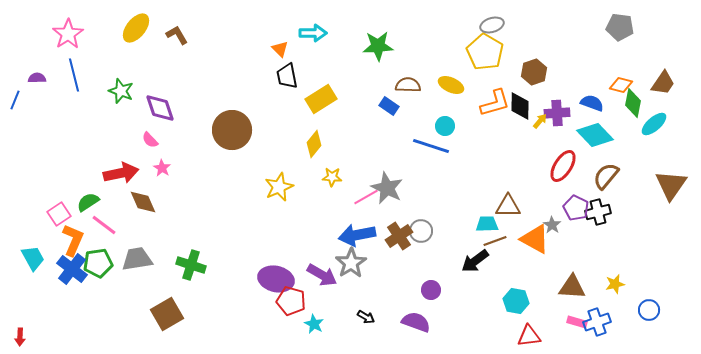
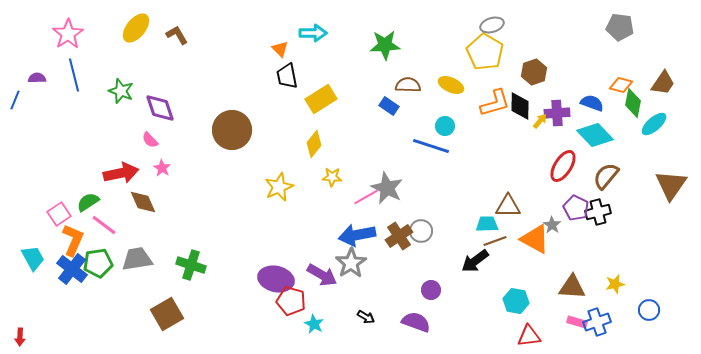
green star at (378, 46): moved 7 px right, 1 px up
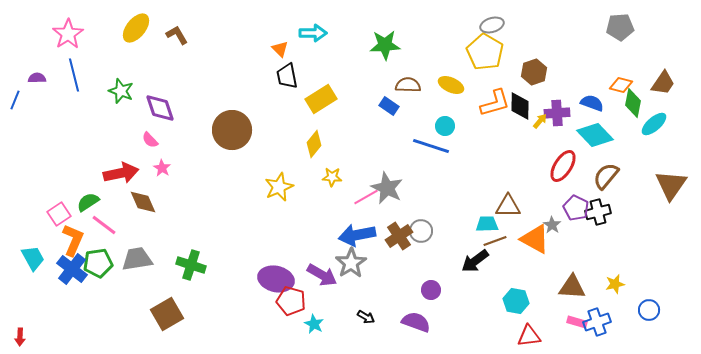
gray pentagon at (620, 27): rotated 12 degrees counterclockwise
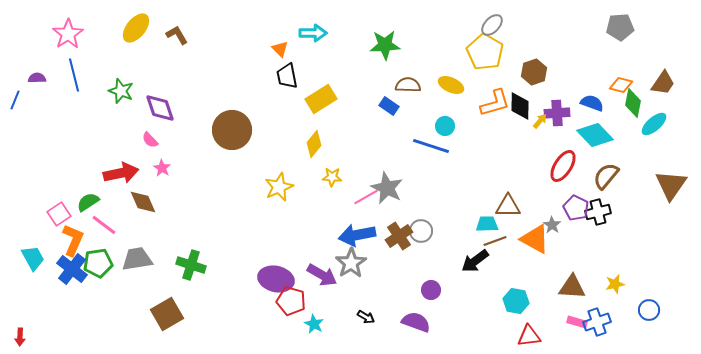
gray ellipse at (492, 25): rotated 30 degrees counterclockwise
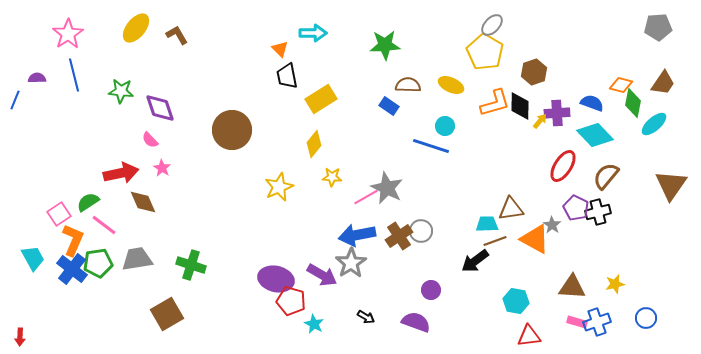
gray pentagon at (620, 27): moved 38 px right
green star at (121, 91): rotated 15 degrees counterclockwise
brown triangle at (508, 206): moved 3 px right, 3 px down; rotated 8 degrees counterclockwise
blue circle at (649, 310): moved 3 px left, 8 px down
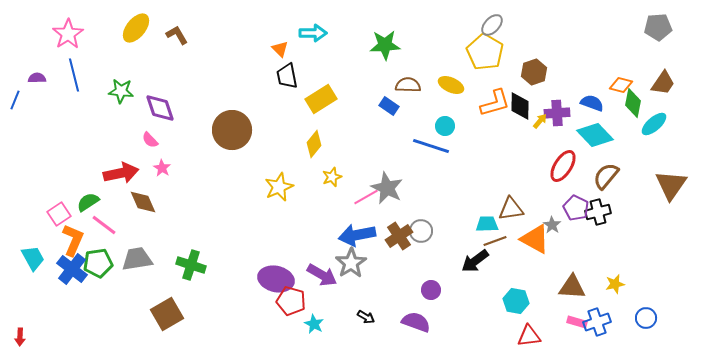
yellow star at (332, 177): rotated 24 degrees counterclockwise
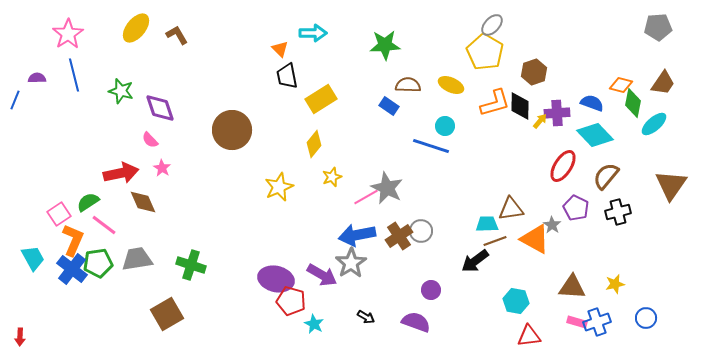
green star at (121, 91): rotated 10 degrees clockwise
black cross at (598, 212): moved 20 px right
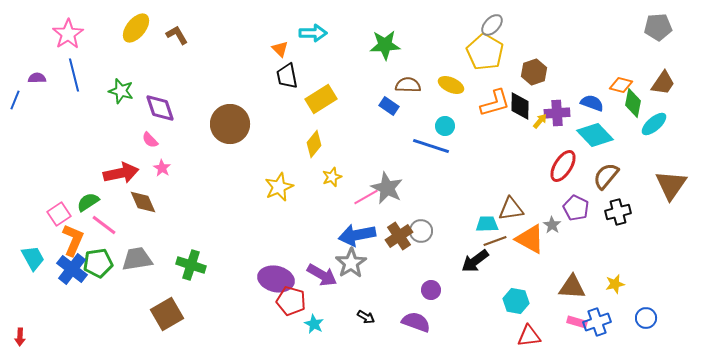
brown circle at (232, 130): moved 2 px left, 6 px up
orange triangle at (535, 239): moved 5 px left
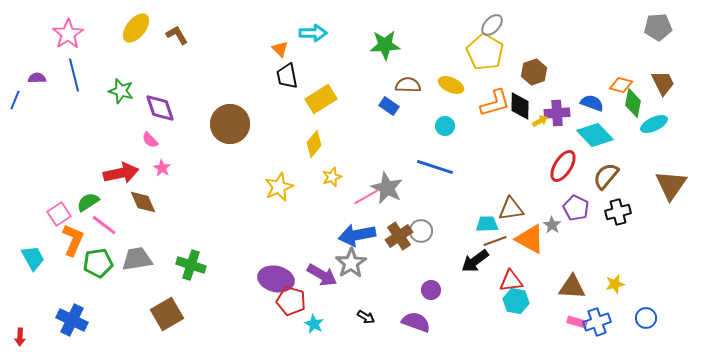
brown trapezoid at (663, 83): rotated 60 degrees counterclockwise
yellow arrow at (540, 121): rotated 21 degrees clockwise
cyan ellipse at (654, 124): rotated 16 degrees clockwise
blue line at (431, 146): moved 4 px right, 21 px down
blue cross at (72, 269): moved 51 px down; rotated 12 degrees counterclockwise
red triangle at (529, 336): moved 18 px left, 55 px up
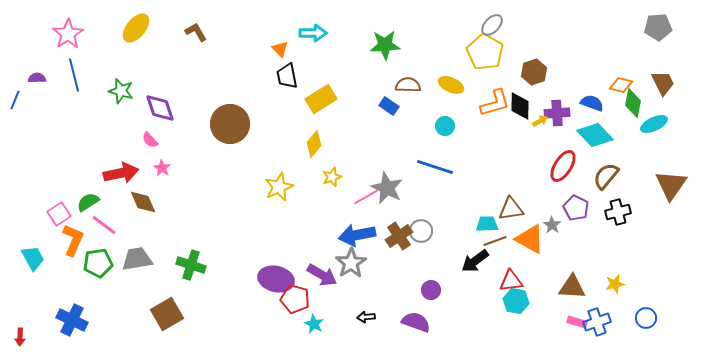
brown L-shape at (177, 35): moved 19 px right, 3 px up
red pentagon at (291, 301): moved 4 px right, 2 px up
black arrow at (366, 317): rotated 144 degrees clockwise
